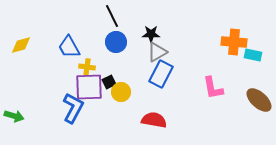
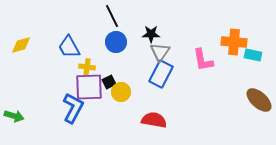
gray triangle: moved 3 px right; rotated 25 degrees counterclockwise
pink L-shape: moved 10 px left, 28 px up
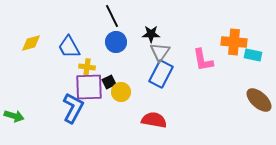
yellow diamond: moved 10 px right, 2 px up
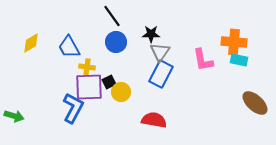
black line: rotated 10 degrees counterclockwise
yellow diamond: rotated 15 degrees counterclockwise
cyan rectangle: moved 14 px left, 5 px down
brown ellipse: moved 4 px left, 3 px down
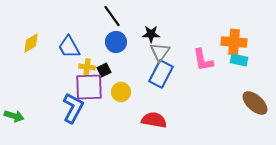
black square: moved 5 px left, 12 px up
